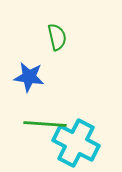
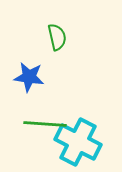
cyan cross: moved 2 px right, 1 px up
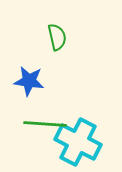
blue star: moved 4 px down
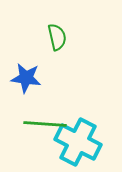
blue star: moved 3 px left, 3 px up
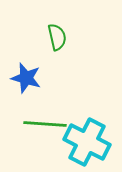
blue star: rotated 8 degrees clockwise
cyan cross: moved 9 px right
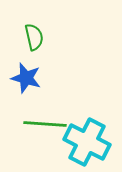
green semicircle: moved 23 px left
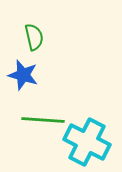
blue star: moved 3 px left, 3 px up
green line: moved 2 px left, 4 px up
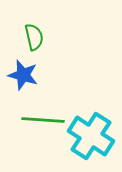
cyan cross: moved 4 px right, 6 px up; rotated 6 degrees clockwise
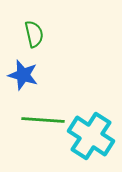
green semicircle: moved 3 px up
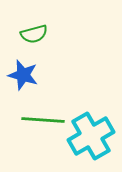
green semicircle: rotated 88 degrees clockwise
cyan cross: rotated 27 degrees clockwise
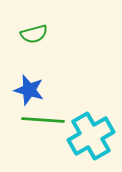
blue star: moved 6 px right, 15 px down
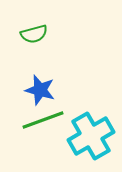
blue star: moved 11 px right
green line: rotated 24 degrees counterclockwise
